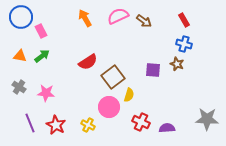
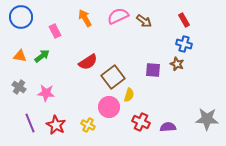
pink rectangle: moved 14 px right
purple semicircle: moved 1 px right, 1 px up
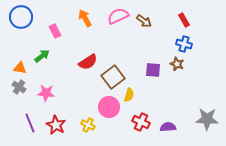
orange triangle: moved 12 px down
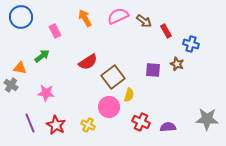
red rectangle: moved 18 px left, 11 px down
blue cross: moved 7 px right
gray cross: moved 8 px left, 2 px up
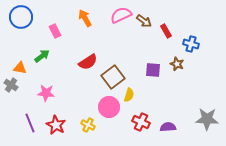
pink semicircle: moved 3 px right, 1 px up
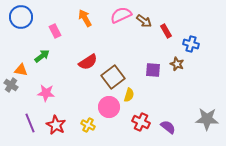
orange triangle: moved 1 px right, 2 px down
purple semicircle: rotated 42 degrees clockwise
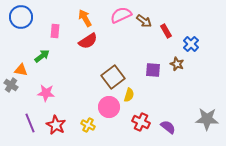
pink rectangle: rotated 32 degrees clockwise
blue cross: rotated 28 degrees clockwise
red semicircle: moved 21 px up
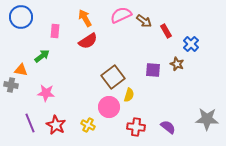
gray cross: rotated 24 degrees counterclockwise
red cross: moved 5 px left, 5 px down; rotated 18 degrees counterclockwise
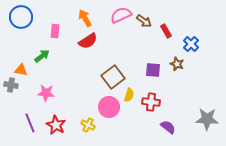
red cross: moved 15 px right, 25 px up
